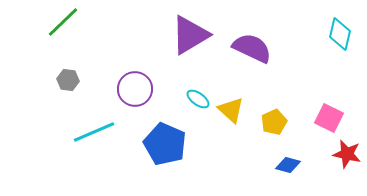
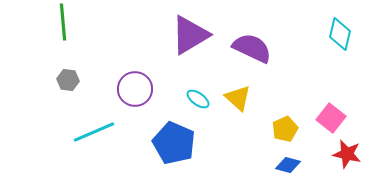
green line: rotated 51 degrees counterclockwise
yellow triangle: moved 7 px right, 12 px up
pink square: moved 2 px right; rotated 12 degrees clockwise
yellow pentagon: moved 11 px right, 7 px down
blue pentagon: moved 9 px right, 1 px up
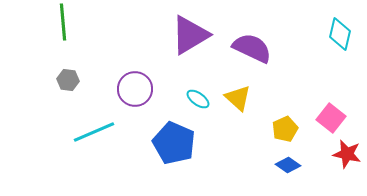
blue diamond: rotated 20 degrees clockwise
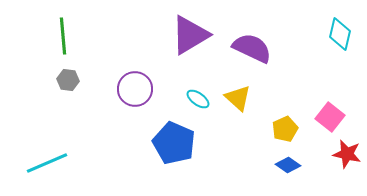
green line: moved 14 px down
pink square: moved 1 px left, 1 px up
cyan line: moved 47 px left, 31 px down
